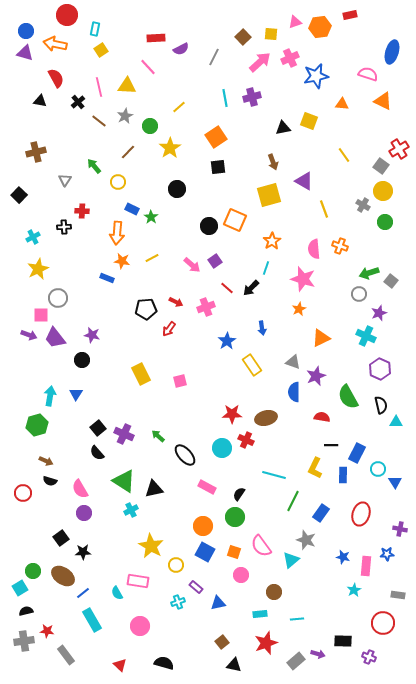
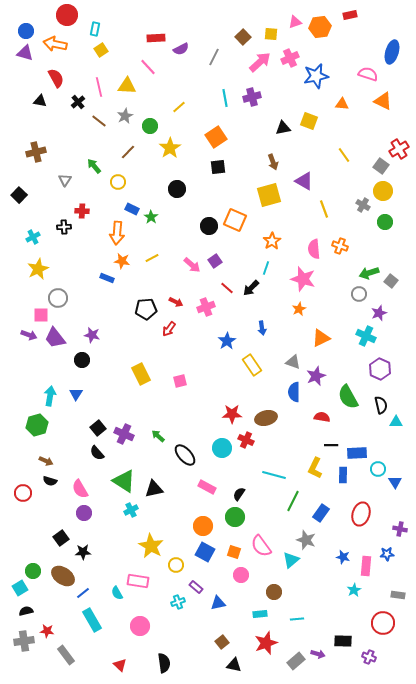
blue rectangle at (357, 453): rotated 60 degrees clockwise
black semicircle at (164, 663): rotated 66 degrees clockwise
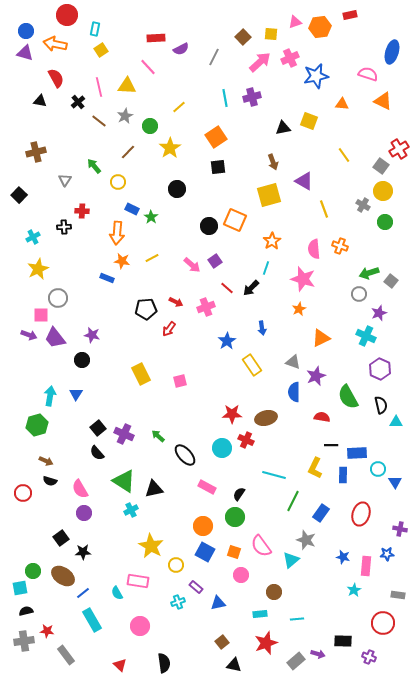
cyan square at (20, 588): rotated 21 degrees clockwise
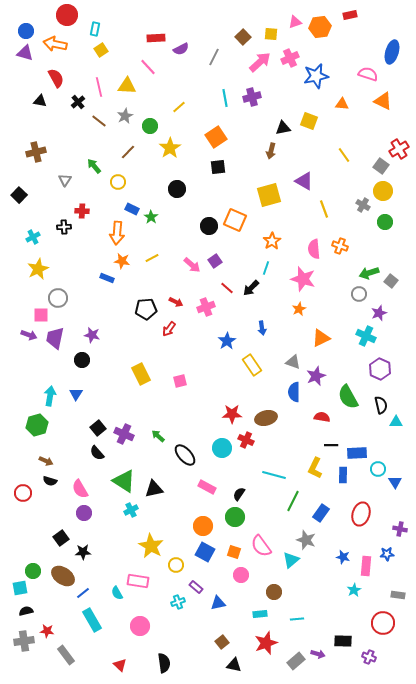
brown arrow at (273, 162): moved 2 px left, 11 px up; rotated 35 degrees clockwise
purple trapezoid at (55, 338): rotated 50 degrees clockwise
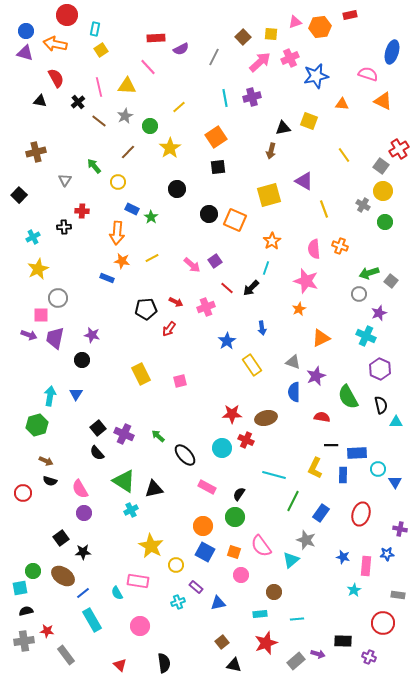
black circle at (209, 226): moved 12 px up
pink star at (303, 279): moved 3 px right, 2 px down
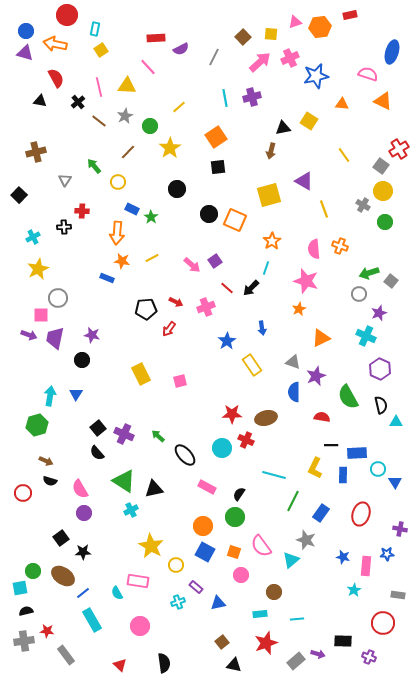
yellow square at (309, 121): rotated 12 degrees clockwise
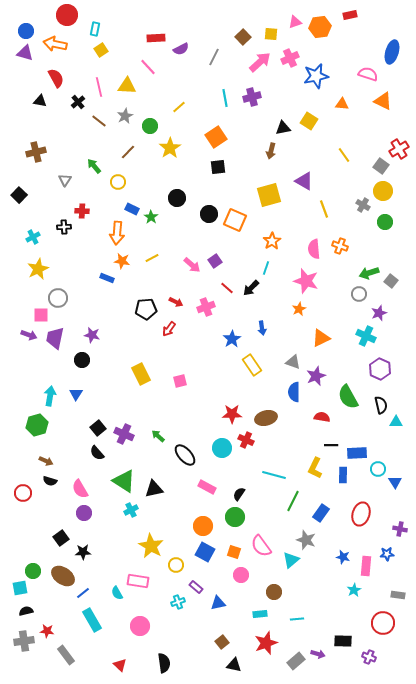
black circle at (177, 189): moved 9 px down
blue star at (227, 341): moved 5 px right, 2 px up
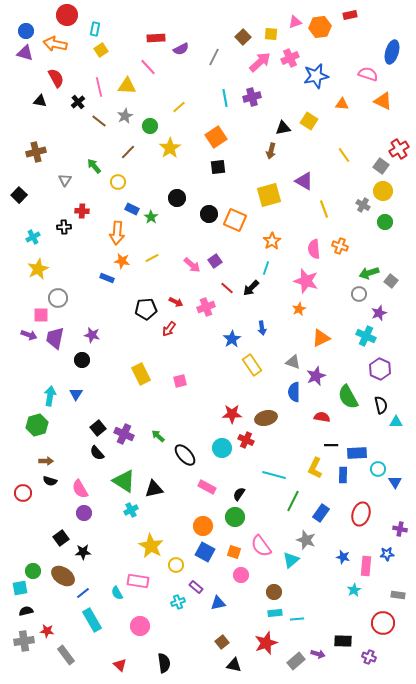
brown arrow at (46, 461): rotated 24 degrees counterclockwise
cyan rectangle at (260, 614): moved 15 px right, 1 px up
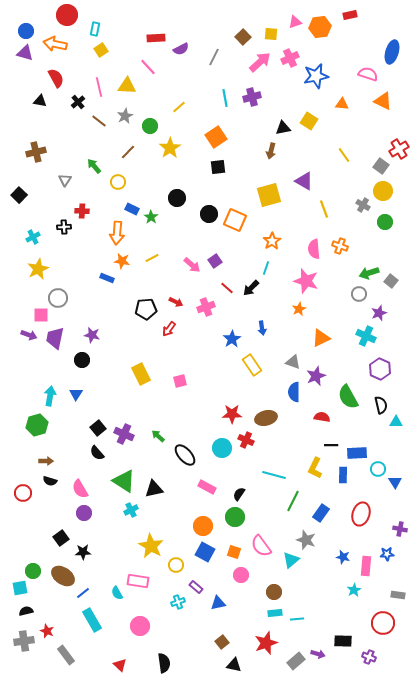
red star at (47, 631): rotated 16 degrees clockwise
